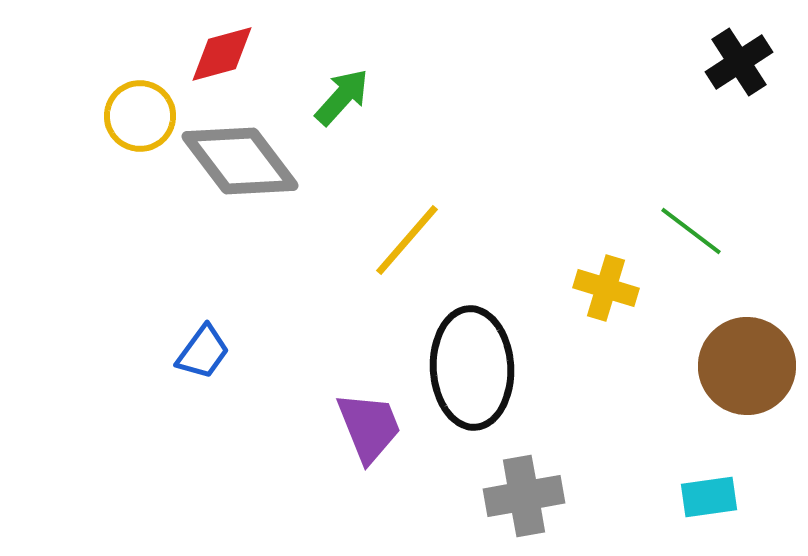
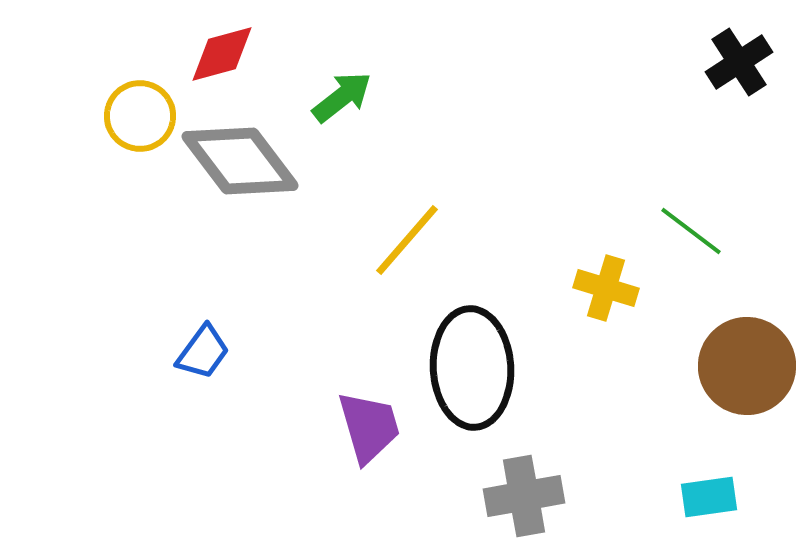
green arrow: rotated 10 degrees clockwise
purple trapezoid: rotated 6 degrees clockwise
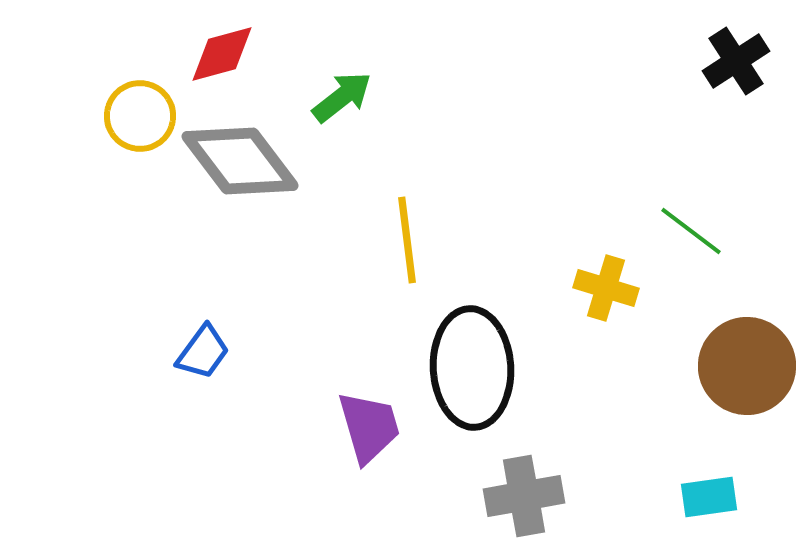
black cross: moved 3 px left, 1 px up
yellow line: rotated 48 degrees counterclockwise
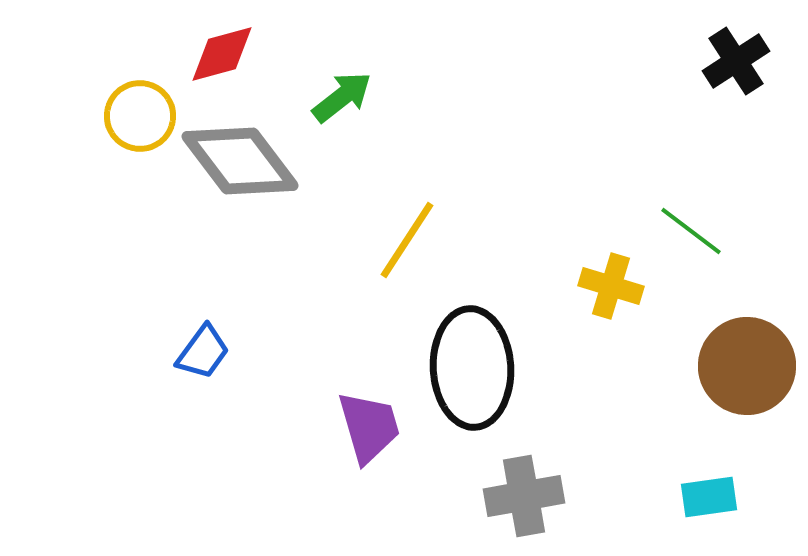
yellow line: rotated 40 degrees clockwise
yellow cross: moved 5 px right, 2 px up
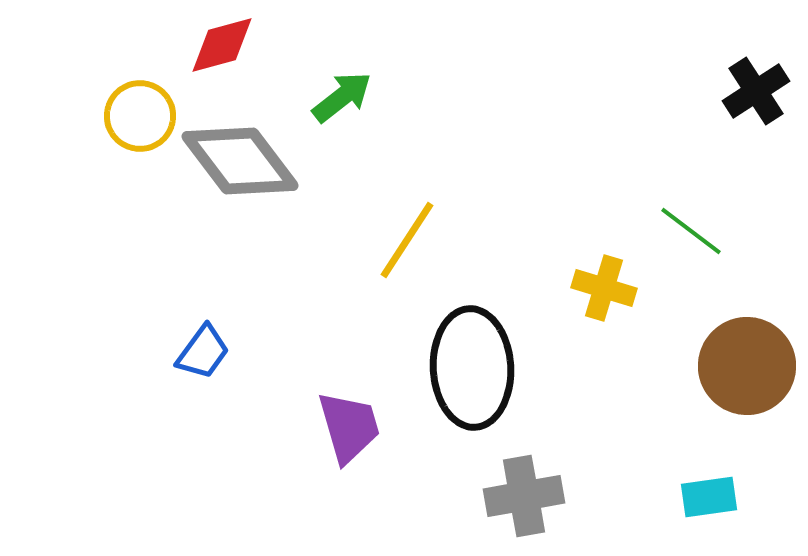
red diamond: moved 9 px up
black cross: moved 20 px right, 30 px down
yellow cross: moved 7 px left, 2 px down
purple trapezoid: moved 20 px left
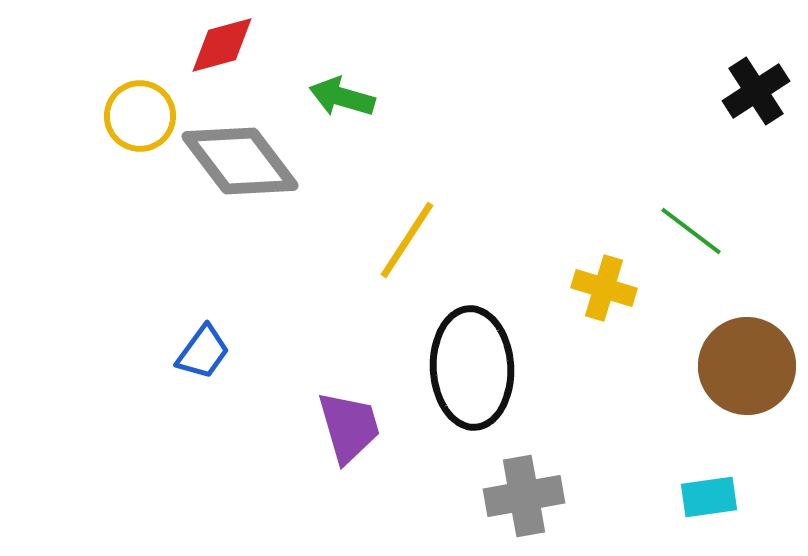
green arrow: rotated 126 degrees counterclockwise
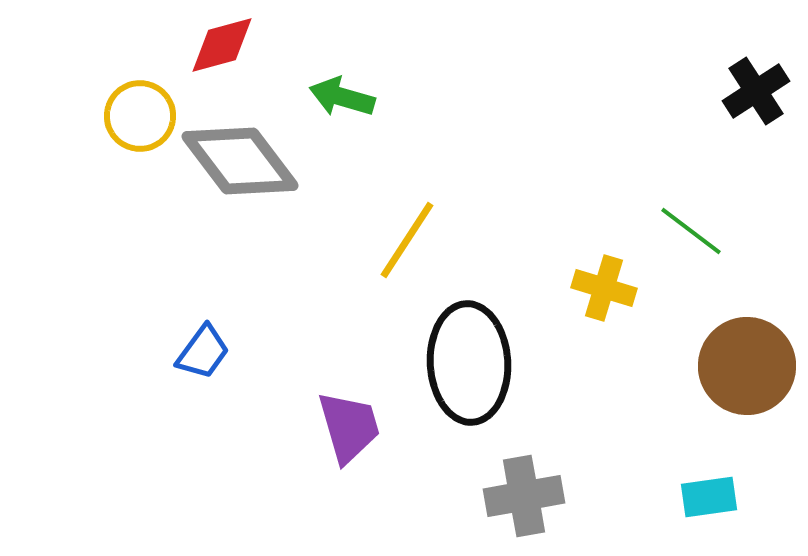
black ellipse: moved 3 px left, 5 px up
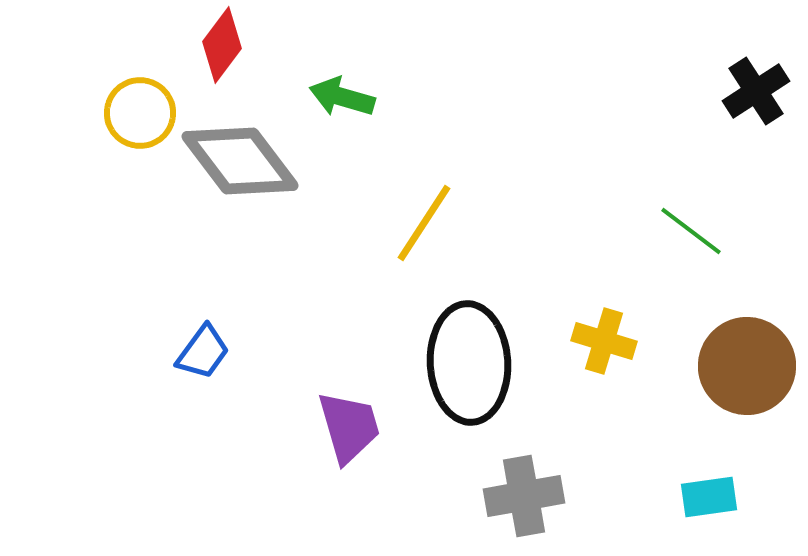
red diamond: rotated 38 degrees counterclockwise
yellow circle: moved 3 px up
yellow line: moved 17 px right, 17 px up
yellow cross: moved 53 px down
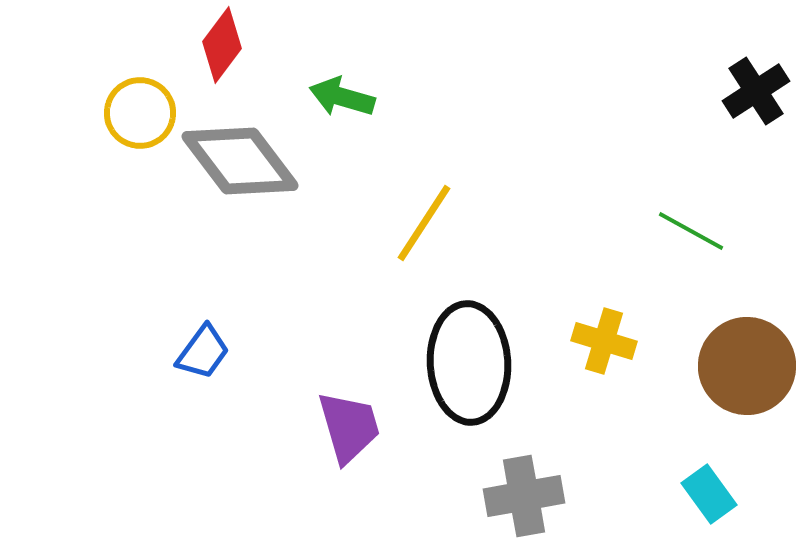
green line: rotated 8 degrees counterclockwise
cyan rectangle: moved 3 px up; rotated 62 degrees clockwise
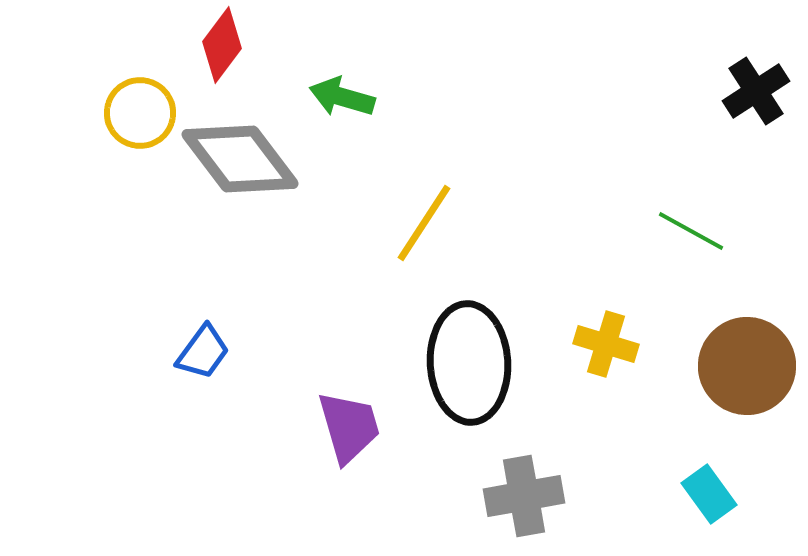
gray diamond: moved 2 px up
yellow cross: moved 2 px right, 3 px down
